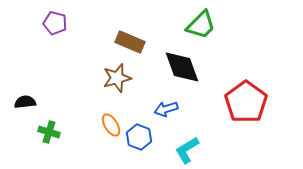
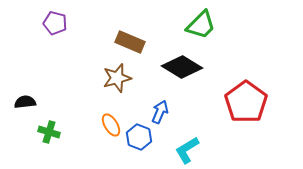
black diamond: rotated 39 degrees counterclockwise
blue arrow: moved 6 px left, 3 px down; rotated 130 degrees clockwise
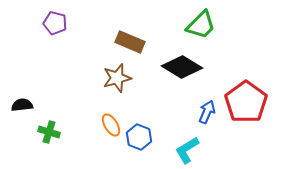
black semicircle: moved 3 px left, 3 px down
blue arrow: moved 47 px right
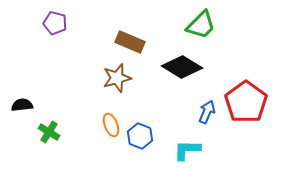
orange ellipse: rotated 10 degrees clockwise
green cross: rotated 15 degrees clockwise
blue hexagon: moved 1 px right, 1 px up
cyan L-shape: rotated 32 degrees clockwise
